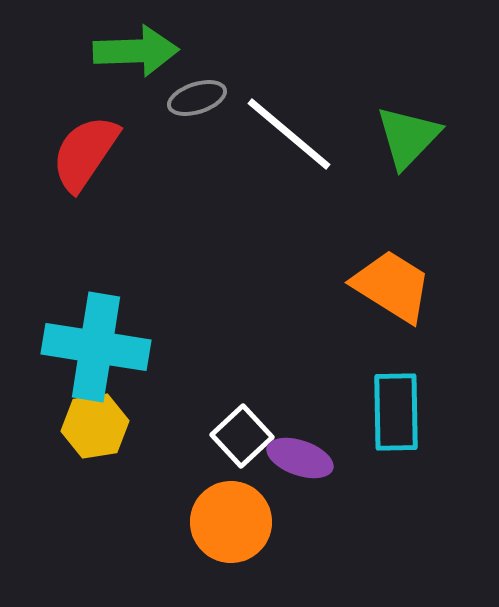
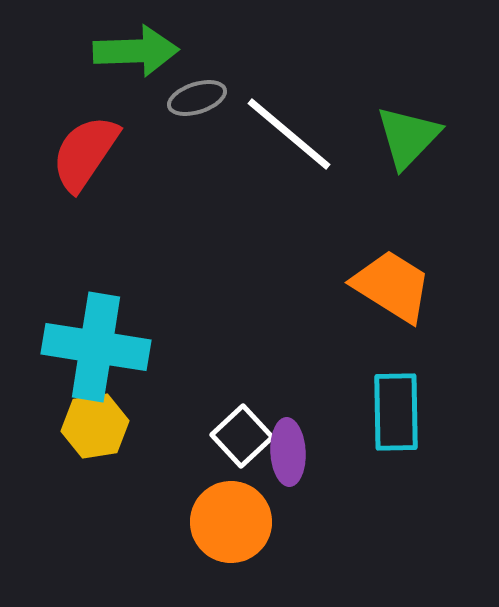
purple ellipse: moved 12 px left, 6 px up; rotated 68 degrees clockwise
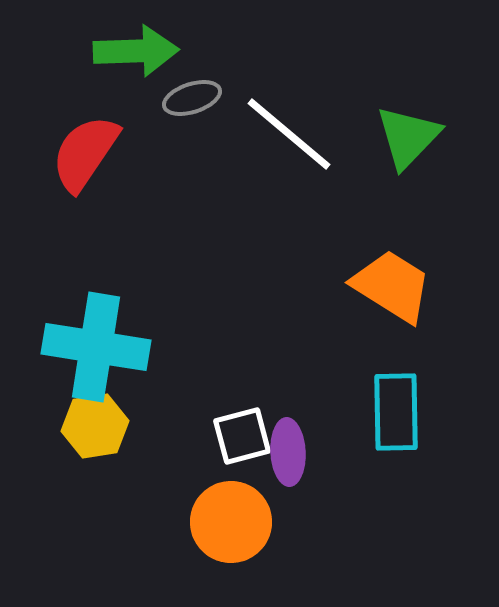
gray ellipse: moved 5 px left
white square: rotated 28 degrees clockwise
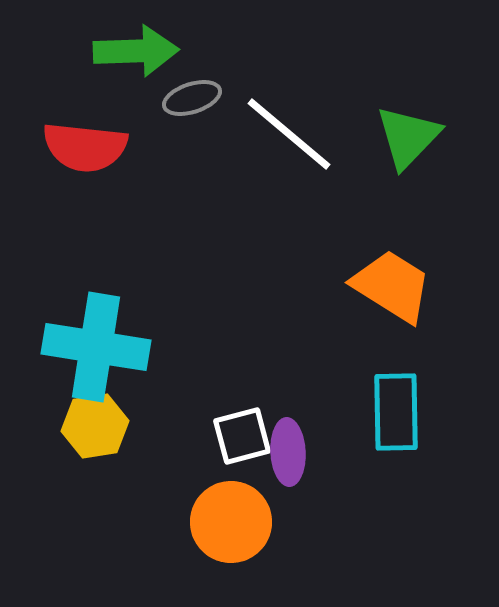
red semicircle: moved 6 px up; rotated 118 degrees counterclockwise
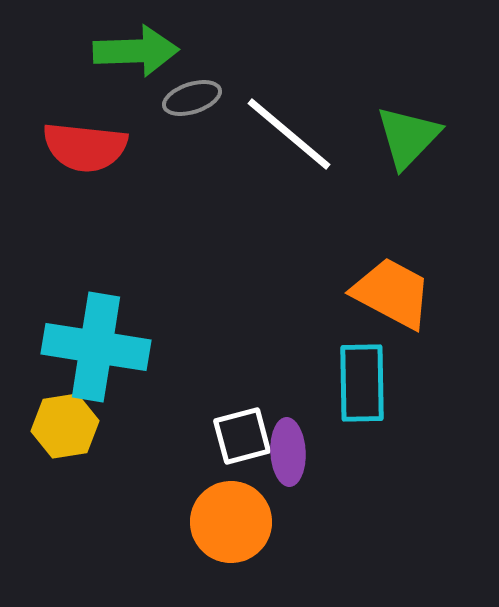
orange trapezoid: moved 7 px down; rotated 4 degrees counterclockwise
cyan rectangle: moved 34 px left, 29 px up
yellow hexagon: moved 30 px left
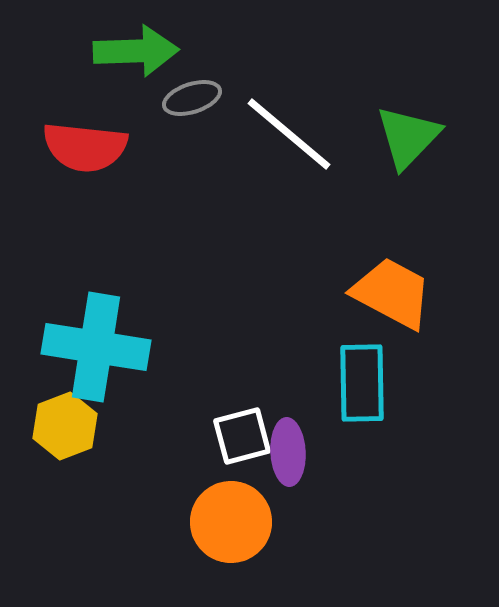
yellow hexagon: rotated 12 degrees counterclockwise
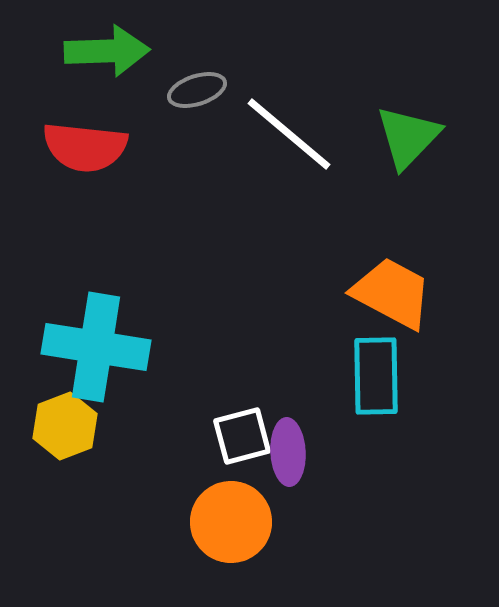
green arrow: moved 29 px left
gray ellipse: moved 5 px right, 8 px up
cyan rectangle: moved 14 px right, 7 px up
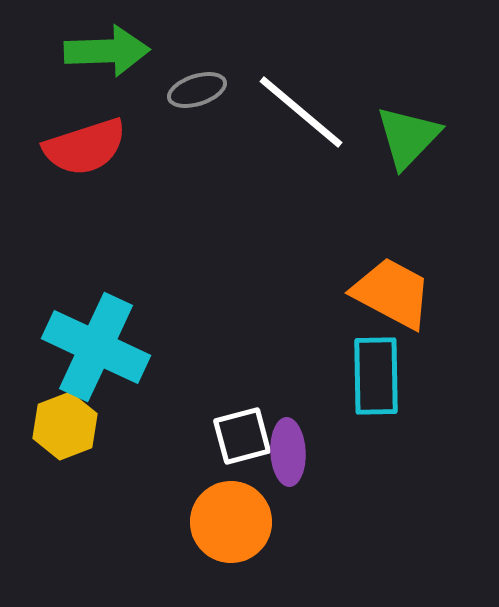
white line: moved 12 px right, 22 px up
red semicircle: rotated 24 degrees counterclockwise
cyan cross: rotated 16 degrees clockwise
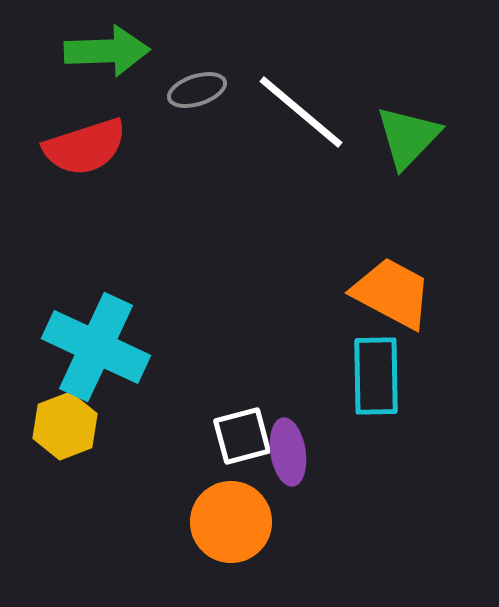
purple ellipse: rotated 6 degrees counterclockwise
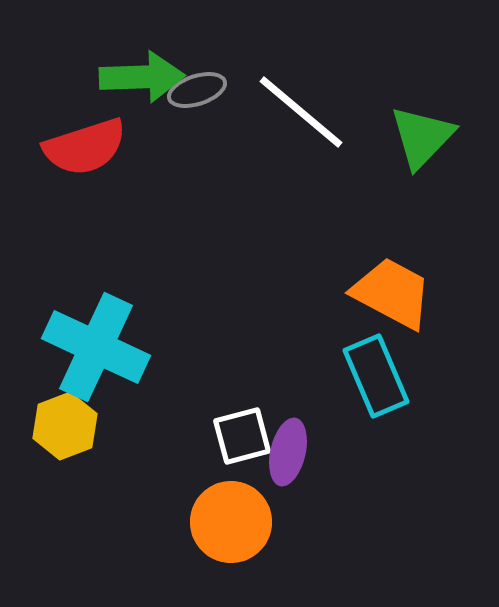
green arrow: moved 35 px right, 26 px down
green triangle: moved 14 px right
cyan rectangle: rotated 22 degrees counterclockwise
purple ellipse: rotated 22 degrees clockwise
